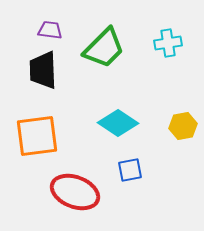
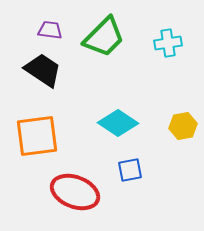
green trapezoid: moved 11 px up
black trapezoid: rotated 126 degrees clockwise
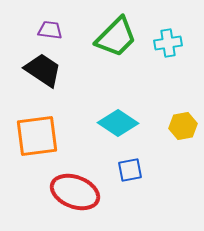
green trapezoid: moved 12 px right
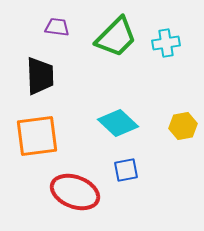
purple trapezoid: moved 7 px right, 3 px up
cyan cross: moved 2 px left
black trapezoid: moved 3 px left, 6 px down; rotated 54 degrees clockwise
cyan diamond: rotated 9 degrees clockwise
blue square: moved 4 px left
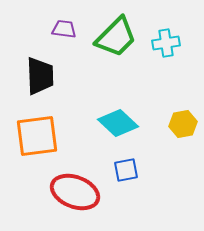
purple trapezoid: moved 7 px right, 2 px down
yellow hexagon: moved 2 px up
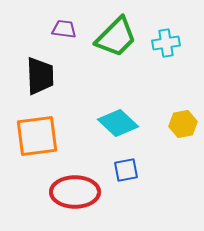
red ellipse: rotated 21 degrees counterclockwise
